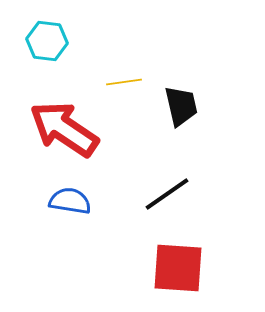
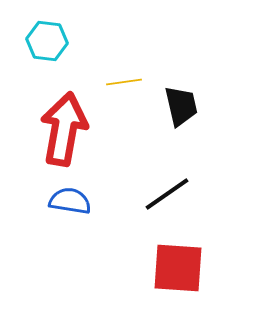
red arrow: rotated 66 degrees clockwise
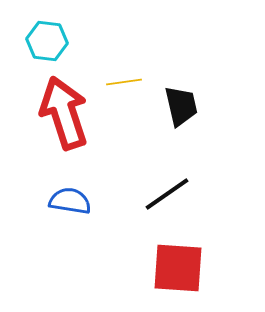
red arrow: moved 16 px up; rotated 28 degrees counterclockwise
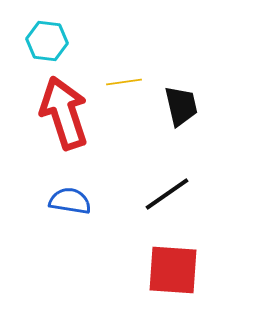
red square: moved 5 px left, 2 px down
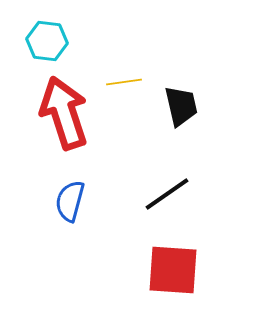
blue semicircle: rotated 84 degrees counterclockwise
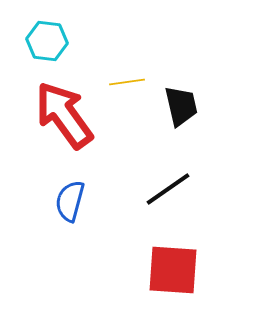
yellow line: moved 3 px right
red arrow: moved 2 px down; rotated 18 degrees counterclockwise
black line: moved 1 px right, 5 px up
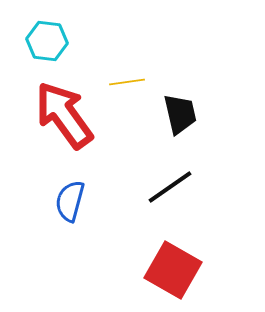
black trapezoid: moved 1 px left, 8 px down
black line: moved 2 px right, 2 px up
red square: rotated 26 degrees clockwise
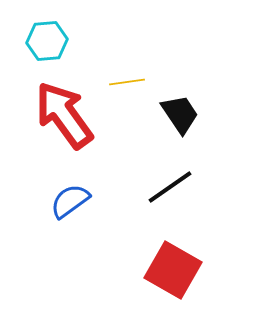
cyan hexagon: rotated 12 degrees counterclockwise
black trapezoid: rotated 21 degrees counterclockwise
blue semicircle: rotated 39 degrees clockwise
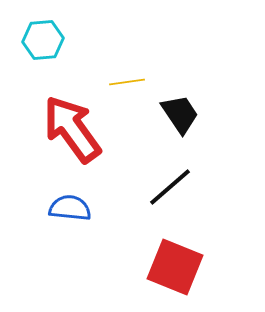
cyan hexagon: moved 4 px left, 1 px up
red arrow: moved 8 px right, 14 px down
black line: rotated 6 degrees counterclockwise
blue semicircle: moved 7 px down; rotated 42 degrees clockwise
red square: moved 2 px right, 3 px up; rotated 8 degrees counterclockwise
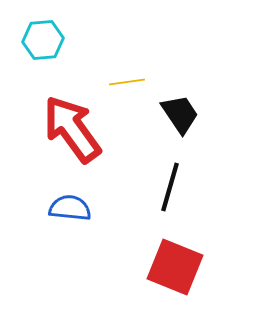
black line: rotated 33 degrees counterclockwise
